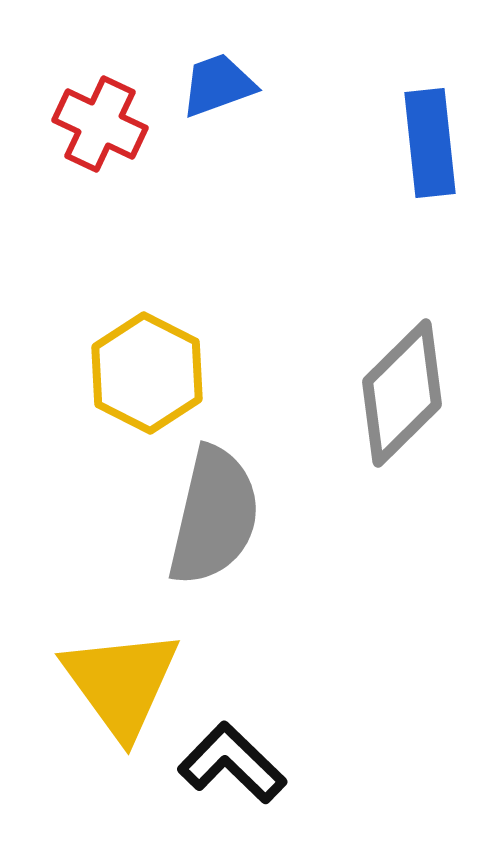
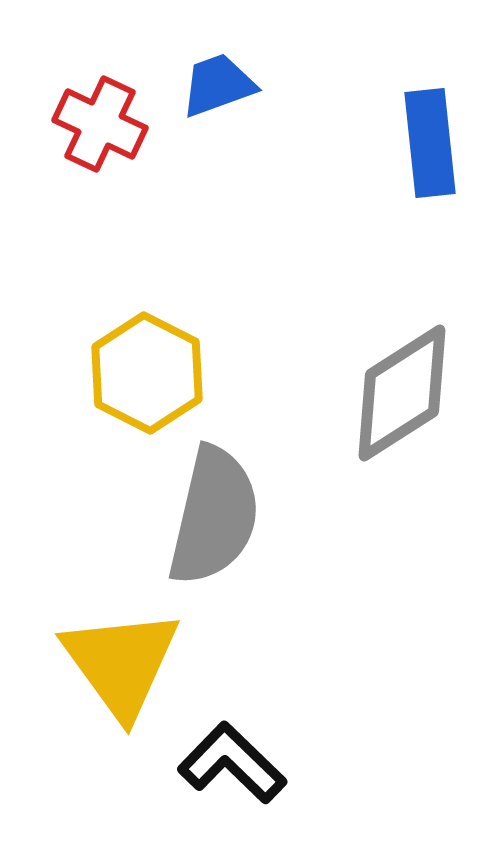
gray diamond: rotated 12 degrees clockwise
yellow triangle: moved 20 px up
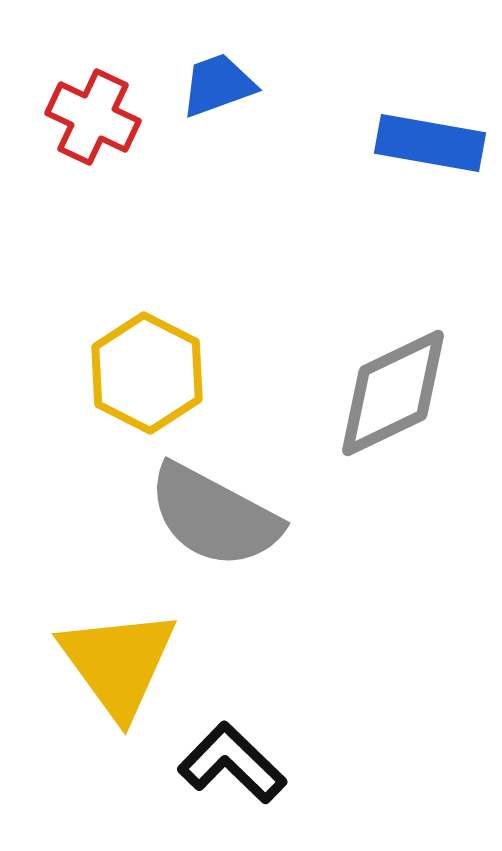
red cross: moved 7 px left, 7 px up
blue rectangle: rotated 74 degrees counterclockwise
gray diamond: moved 9 px left; rotated 7 degrees clockwise
gray semicircle: rotated 105 degrees clockwise
yellow triangle: moved 3 px left
